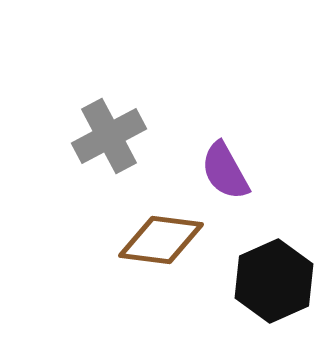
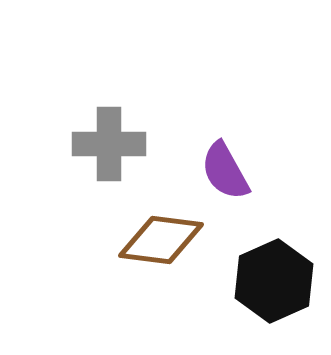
gray cross: moved 8 px down; rotated 28 degrees clockwise
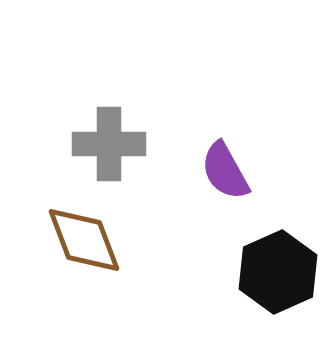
brown diamond: moved 77 px left; rotated 62 degrees clockwise
black hexagon: moved 4 px right, 9 px up
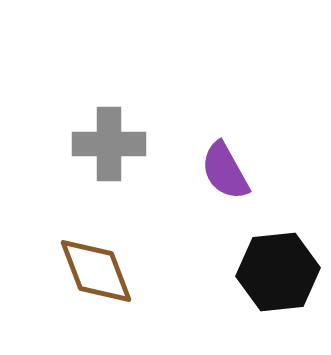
brown diamond: moved 12 px right, 31 px down
black hexagon: rotated 18 degrees clockwise
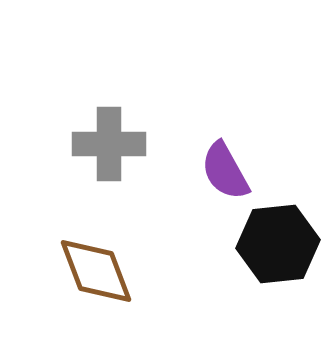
black hexagon: moved 28 px up
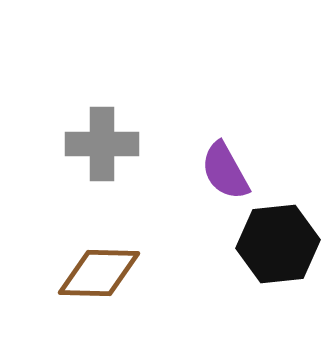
gray cross: moved 7 px left
brown diamond: moved 3 px right, 2 px down; rotated 68 degrees counterclockwise
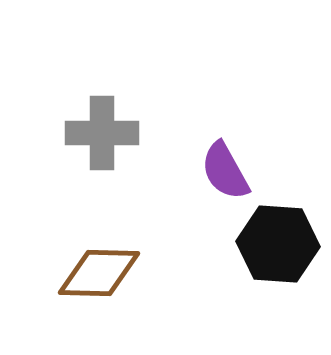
gray cross: moved 11 px up
black hexagon: rotated 10 degrees clockwise
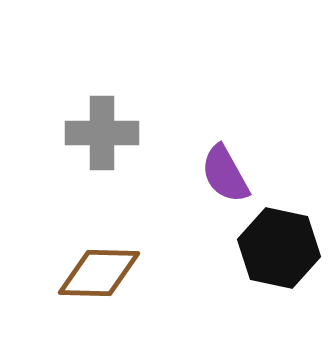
purple semicircle: moved 3 px down
black hexagon: moved 1 px right, 4 px down; rotated 8 degrees clockwise
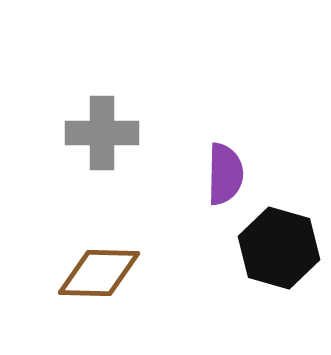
purple semicircle: rotated 150 degrees counterclockwise
black hexagon: rotated 4 degrees clockwise
